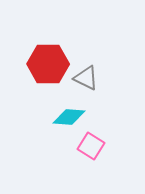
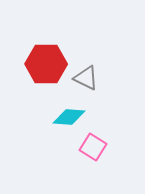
red hexagon: moved 2 px left
pink square: moved 2 px right, 1 px down
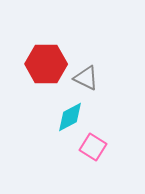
cyan diamond: moved 1 px right; rotated 32 degrees counterclockwise
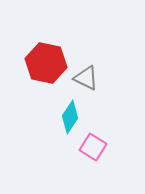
red hexagon: moved 1 px up; rotated 12 degrees clockwise
cyan diamond: rotated 28 degrees counterclockwise
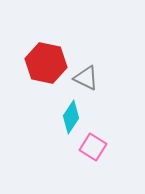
cyan diamond: moved 1 px right
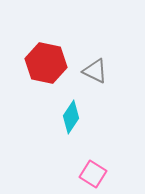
gray triangle: moved 9 px right, 7 px up
pink square: moved 27 px down
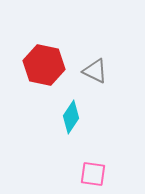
red hexagon: moved 2 px left, 2 px down
pink square: rotated 24 degrees counterclockwise
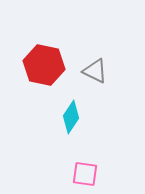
pink square: moved 8 px left
